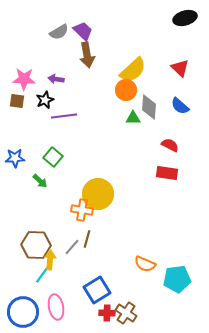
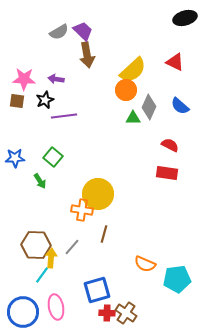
red triangle: moved 5 px left, 6 px up; rotated 18 degrees counterclockwise
gray diamond: rotated 20 degrees clockwise
green arrow: rotated 14 degrees clockwise
brown line: moved 17 px right, 5 px up
yellow arrow: moved 1 px right, 2 px up
blue square: rotated 16 degrees clockwise
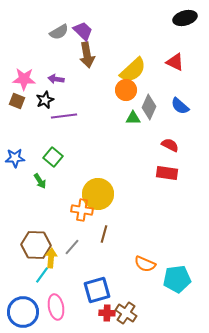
brown square: rotated 14 degrees clockwise
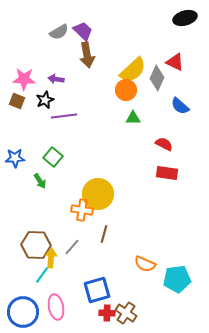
gray diamond: moved 8 px right, 29 px up
red semicircle: moved 6 px left, 1 px up
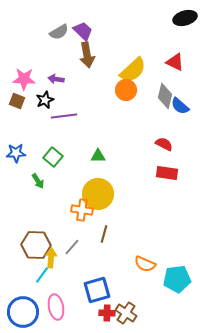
gray diamond: moved 8 px right, 18 px down; rotated 10 degrees counterclockwise
green triangle: moved 35 px left, 38 px down
blue star: moved 1 px right, 5 px up
green arrow: moved 2 px left
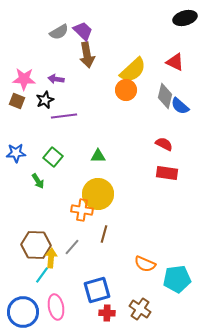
brown cross: moved 14 px right, 4 px up
